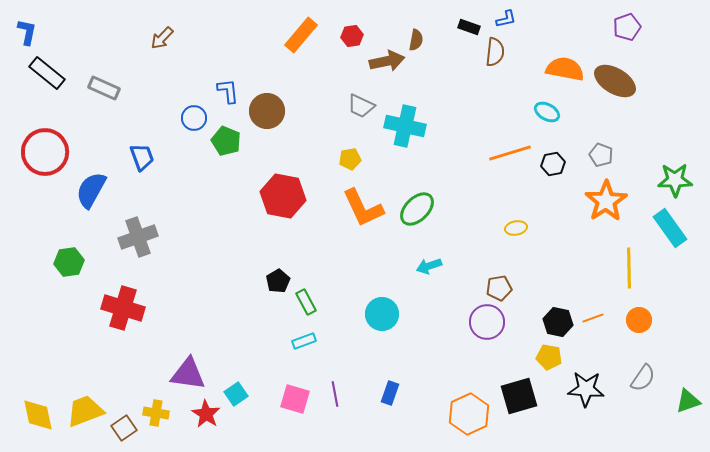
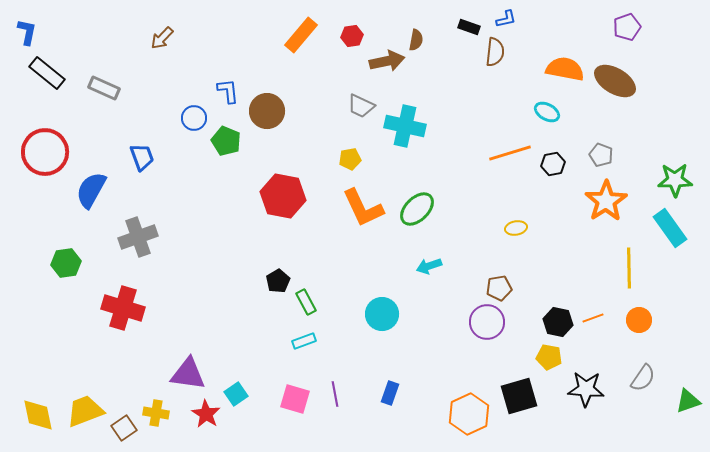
green hexagon at (69, 262): moved 3 px left, 1 px down
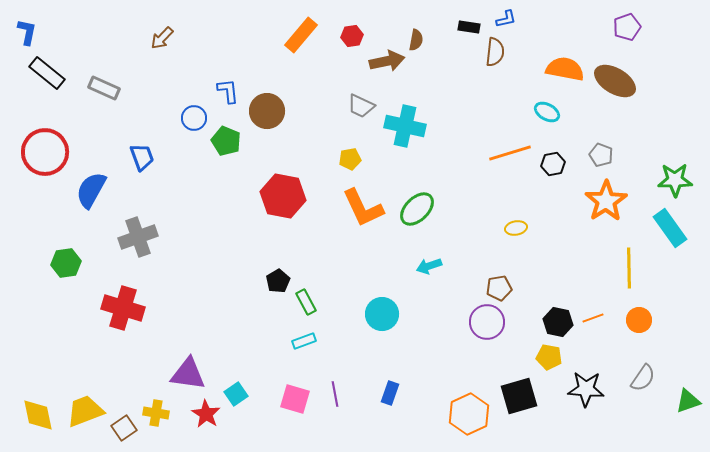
black rectangle at (469, 27): rotated 10 degrees counterclockwise
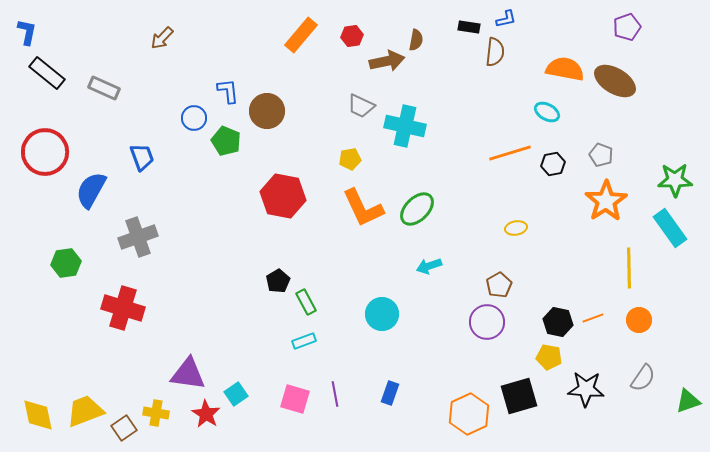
brown pentagon at (499, 288): moved 3 px up; rotated 20 degrees counterclockwise
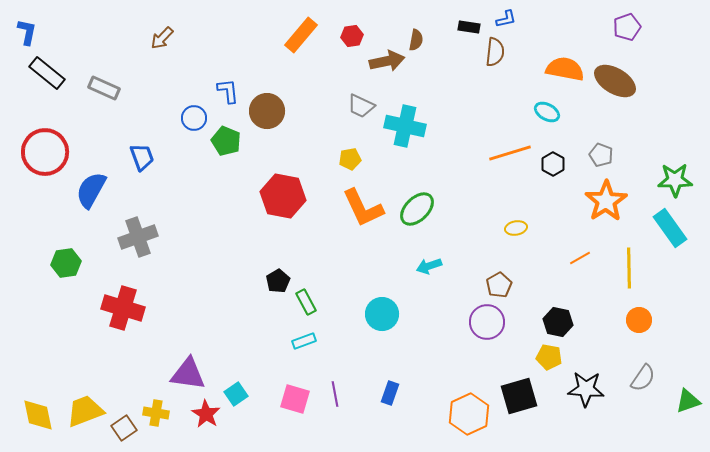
black hexagon at (553, 164): rotated 20 degrees counterclockwise
orange line at (593, 318): moved 13 px left, 60 px up; rotated 10 degrees counterclockwise
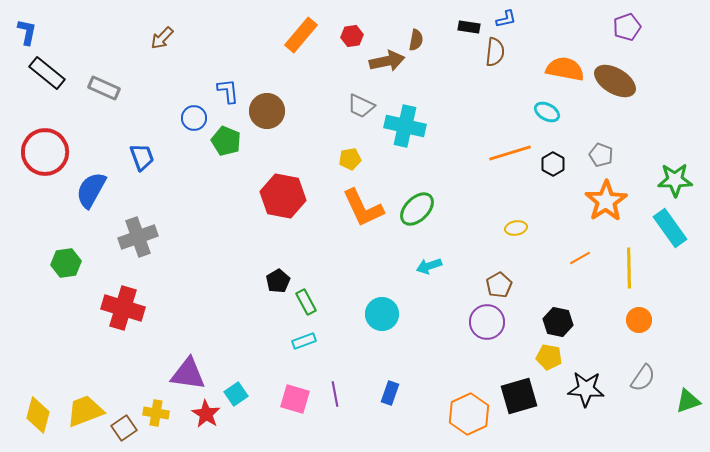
yellow diamond at (38, 415): rotated 27 degrees clockwise
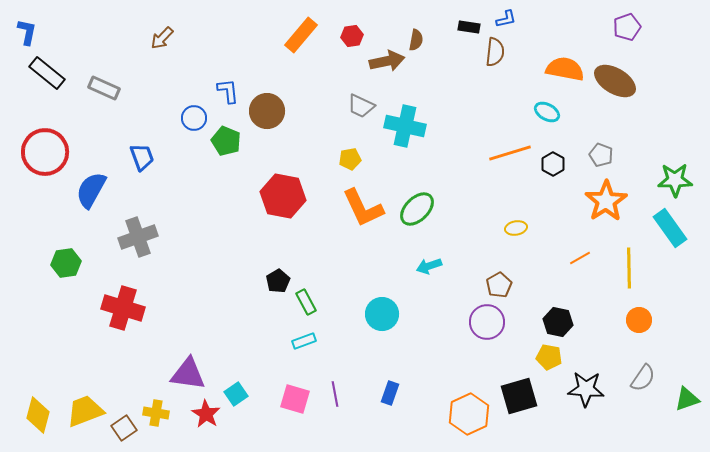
green triangle at (688, 401): moved 1 px left, 2 px up
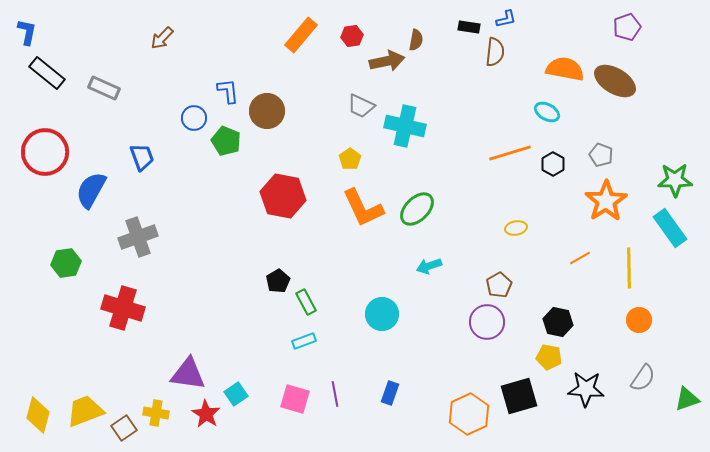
yellow pentagon at (350, 159): rotated 25 degrees counterclockwise
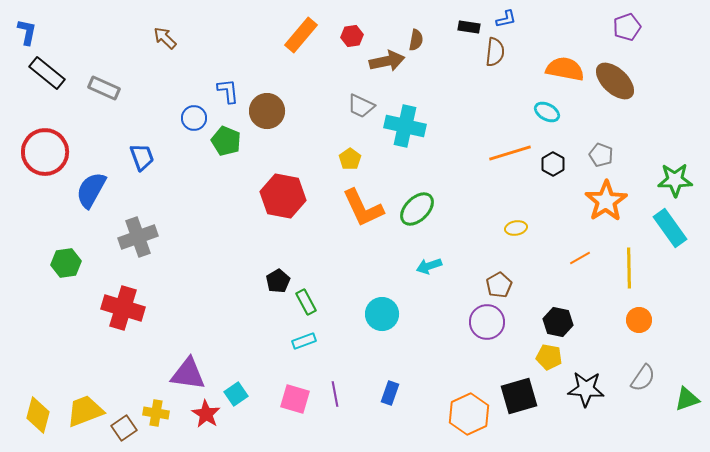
brown arrow at (162, 38): moved 3 px right; rotated 90 degrees clockwise
brown ellipse at (615, 81): rotated 12 degrees clockwise
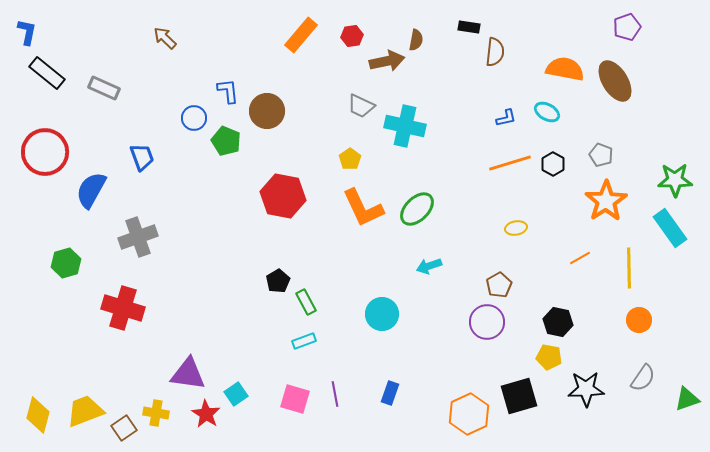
blue L-shape at (506, 19): moved 99 px down
brown ellipse at (615, 81): rotated 15 degrees clockwise
orange line at (510, 153): moved 10 px down
green hexagon at (66, 263): rotated 8 degrees counterclockwise
black star at (586, 389): rotated 6 degrees counterclockwise
